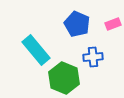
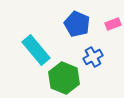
blue cross: rotated 24 degrees counterclockwise
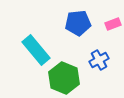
blue pentagon: moved 1 px right, 1 px up; rotated 30 degrees counterclockwise
blue cross: moved 6 px right, 3 px down
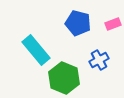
blue pentagon: rotated 20 degrees clockwise
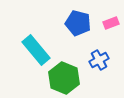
pink rectangle: moved 2 px left, 1 px up
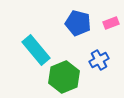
green hexagon: moved 1 px up; rotated 16 degrees clockwise
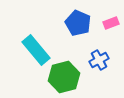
blue pentagon: rotated 10 degrees clockwise
green hexagon: rotated 8 degrees clockwise
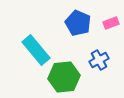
green hexagon: rotated 8 degrees clockwise
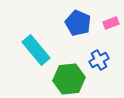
green hexagon: moved 5 px right, 2 px down
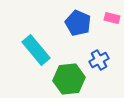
pink rectangle: moved 1 px right, 5 px up; rotated 35 degrees clockwise
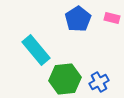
blue pentagon: moved 4 px up; rotated 15 degrees clockwise
blue cross: moved 22 px down
green hexagon: moved 4 px left
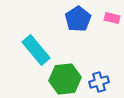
blue cross: rotated 12 degrees clockwise
